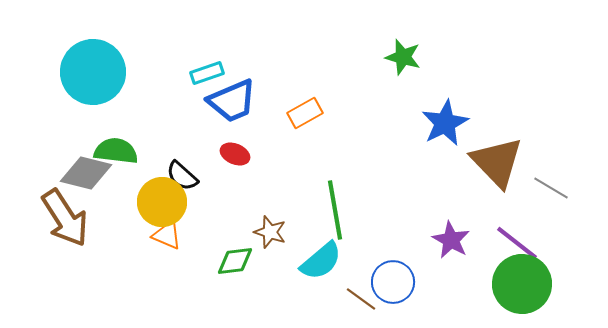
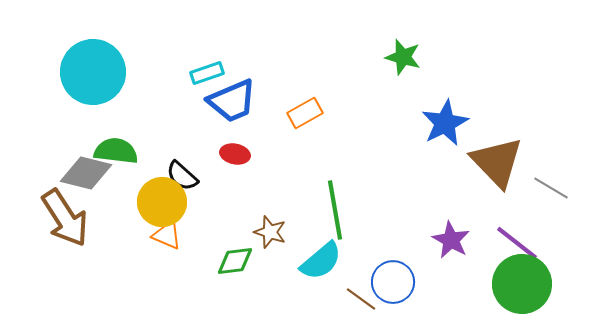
red ellipse: rotated 12 degrees counterclockwise
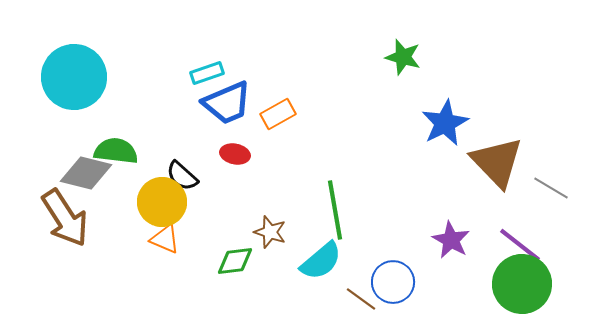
cyan circle: moved 19 px left, 5 px down
blue trapezoid: moved 5 px left, 2 px down
orange rectangle: moved 27 px left, 1 px down
orange triangle: moved 2 px left, 4 px down
purple line: moved 3 px right, 2 px down
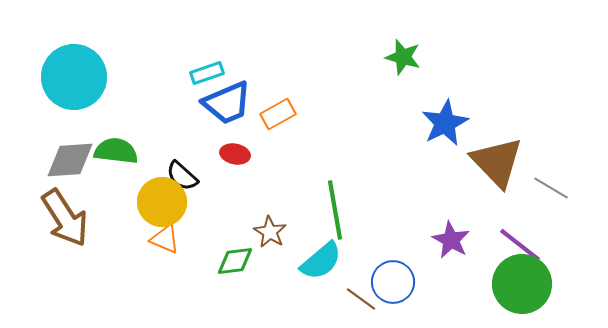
gray diamond: moved 16 px left, 13 px up; rotated 18 degrees counterclockwise
brown star: rotated 12 degrees clockwise
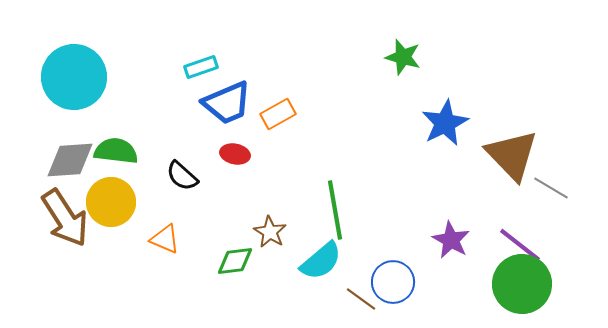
cyan rectangle: moved 6 px left, 6 px up
brown triangle: moved 15 px right, 7 px up
yellow circle: moved 51 px left
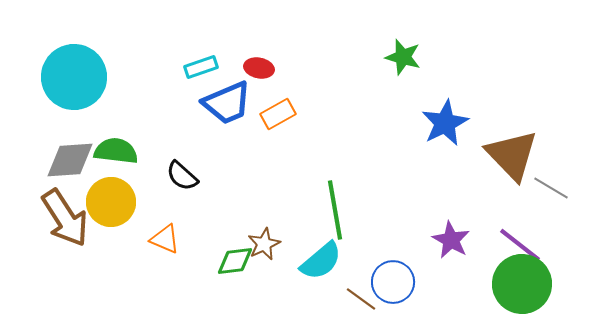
red ellipse: moved 24 px right, 86 px up
brown star: moved 6 px left, 12 px down; rotated 16 degrees clockwise
